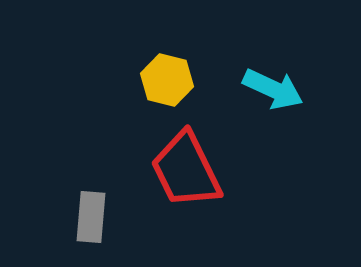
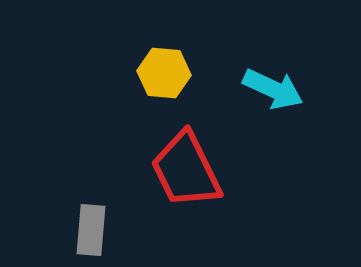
yellow hexagon: moved 3 px left, 7 px up; rotated 9 degrees counterclockwise
gray rectangle: moved 13 px down
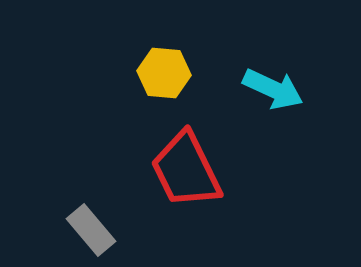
gray rectangle: rotated 45 degrees counterclockwise
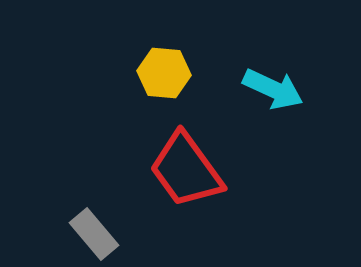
red trapezoid: rotated 10 degrees counterclockwise
gray rectangle: moved 3 px right, 4 px down
